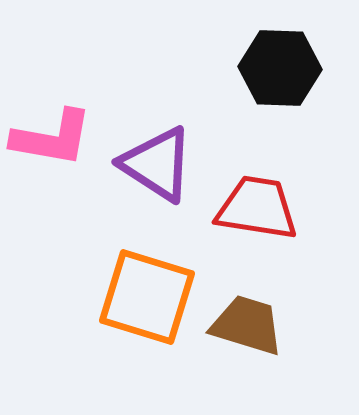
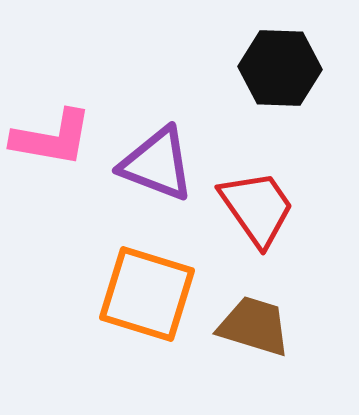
purple triangle: rotated 12 degrees counterclockwise
red trapezoid: rotated 46 degrees clockwise
orange square: moved 3 px up
brown trapezoid: moved 7 px right, 1 px down
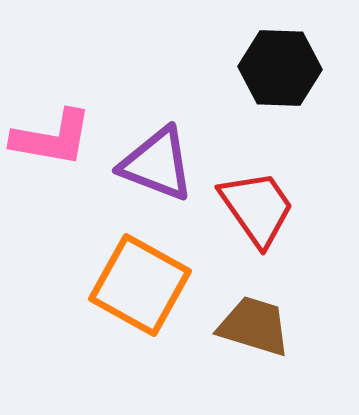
orange square: moved 7 px left, 9 px up; rotated 12 degrees clockwise
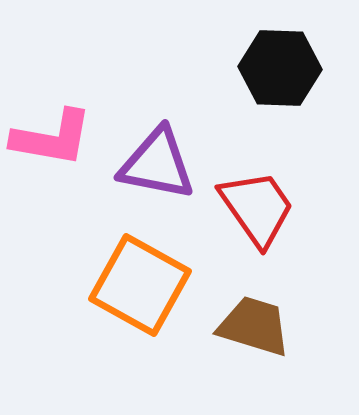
purple triangle: rotated 10 degrees counterclockwise
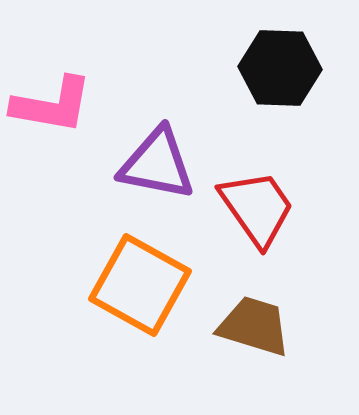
pink L-shape: moved 33 px up
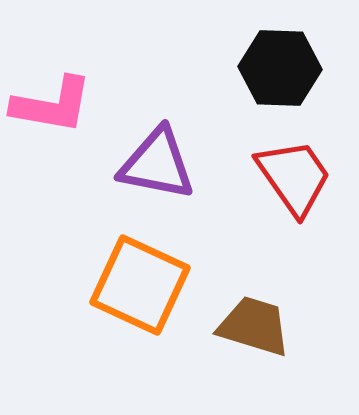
red trapezoid: moved 37 px right, 31 px up
orange square: rotated 4 degrees counterclockwise
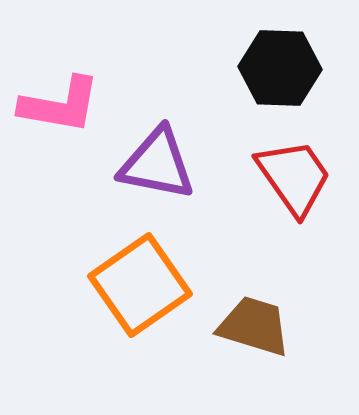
pink L-shape: moved 8 px right
orange square: rotated 30 degrees clockwise
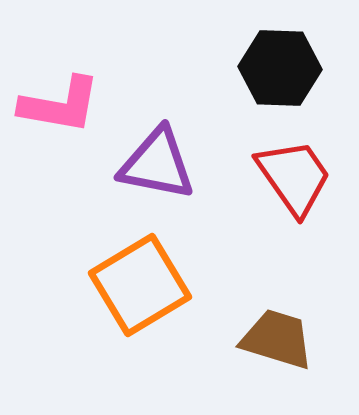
orange square: rotated 4 degrees clockwise
brown trapezoid: moved 23 px right, 13 px down
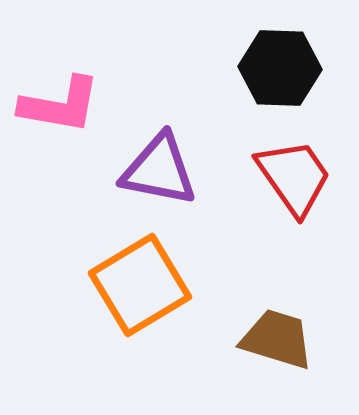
purple triangle: moved 2 px right, 6 px down
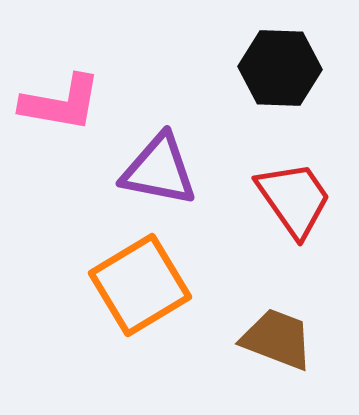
pink L-shape: moved 1 px right, 2 px up
red trapezoid: moved 22 px down
brown trapezoid: rotated 4 degrees clockwise
